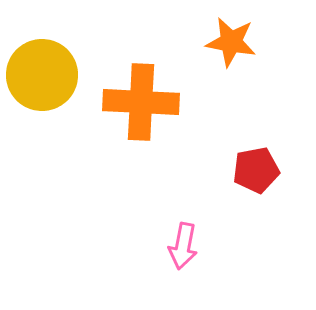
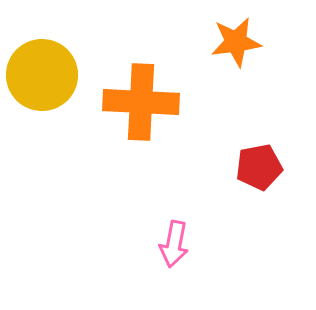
orange star: moved 5 px right; rotated 18 degrees counterclockwise
red pentagon: moved 3 px right, 3 px up
pink arrow: moved 9 px left, 2 px up
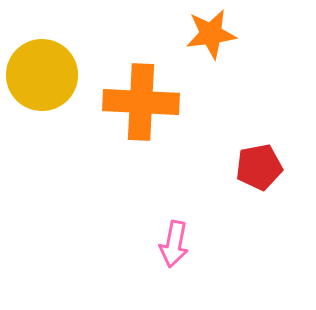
orange star: moved 25 px left, 8 px up
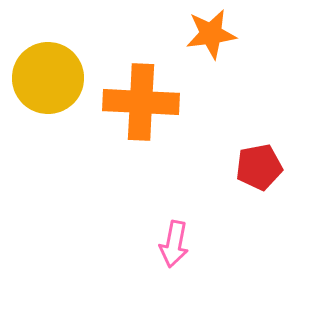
yellow circle: moved 6 px right, 3 px down
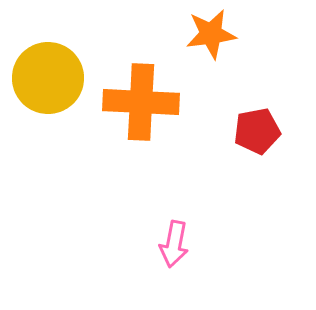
red pentagon: moved 2 px left, 36 px up
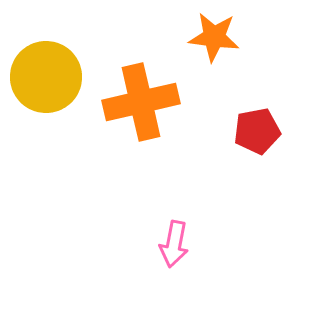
orange star: moved 3 px right, 3 px down; rotated 15 degrees clockwise
yellow circle: moved 2 px left, 1 px up
orange cross: rotated 16 degrees counterclockwise
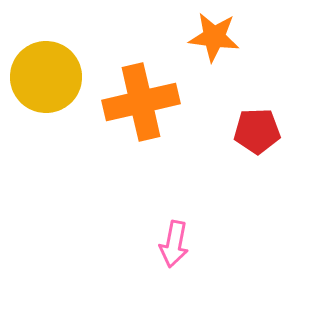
red pentagon: rotated 9 degrees clockwise
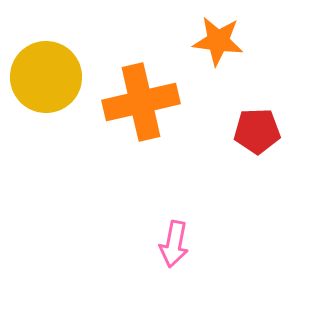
orange star: moved 4 px right, 4 px down
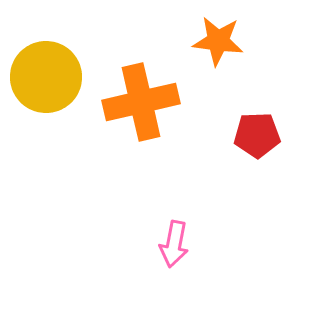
red pentagon: moved 4 px down
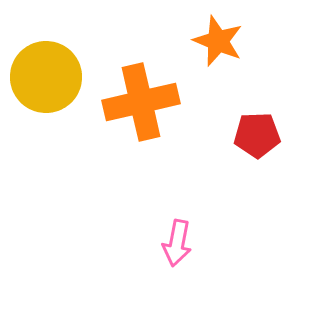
orange star: rotated 15 degrees clockwise
pink arrow: moved 3 px right, 1 px up
